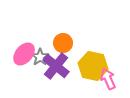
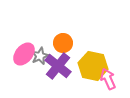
gray star: moved 1 px up; rotated 12 degrees clockwise
purple cross: moved 2 px right
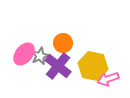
pink arrow: rotated 85 degrees counterclockwise
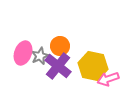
orange circle: moved 3 px left, 3 px down
pink ellipse: moved 1 px left, 1 px up; rotated 20 degrees counterclockwise
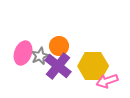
orange circle: moved 1 px left
yellow hexagon: rotated 12 degrees counterclockwise
pink arrow: moved 1 px left, 2 px down
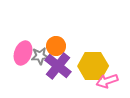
orange circle: moved 3 px left
gray star: rotated 18 degrees clockwise
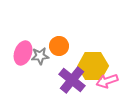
orange circle: moved 3 px right
purple cross: moved 14 px right, 14 px down
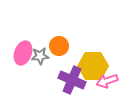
purple cross: rotated 16 degrees counterclockwise
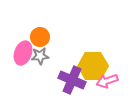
orange circle: moved 19 px left, 9 px up
